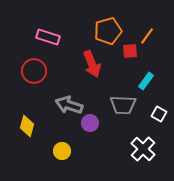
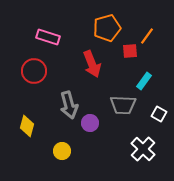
orange pentagon: moved 1 px left, 3 px up
cyan rectangle: moved 2 px left
gray arrow: rotated 124 degrees counterclockwise
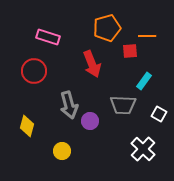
orange line: rotated 54 degrees clockwise
purple circle: moved 2 px up
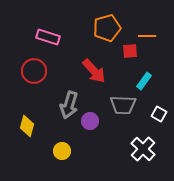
red arrow: moved 2 px right, 7 px down; rotated 20 degrees counterclockwise
gray arrow: rotated 32 degrees clockwise
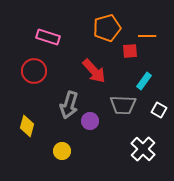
white square: moved 4 px up
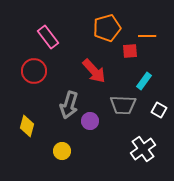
pink rectangle: rotated 35 degrees clockwise
white cross: rotated 10 degrees clockwise
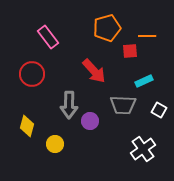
red circle: moved 2 px left, 3 px down
cyan rectangle: rotated 30 degrees clockwise
gray arrow: rotated 16 degrees counterclockwise
yellow circle: moved 7 px left, 7 px up
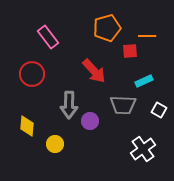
yellow diamond: rotated 10 degrees counterclockwise
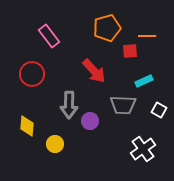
pink rectangle: moved 1 px right, 1 px up
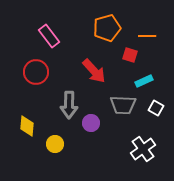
red square: moved 4 px down; rotated 21 degrees clockwise
red circle: moved 4 px right, 2 px up
white square: moved 3 px left, 2 px up
purple circle: moved 1 px right, 2 px down
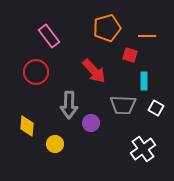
cyan rectangle: rotated 66 degrees counterclockwise
